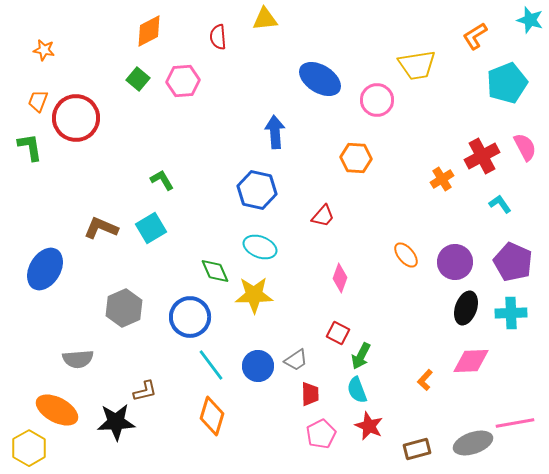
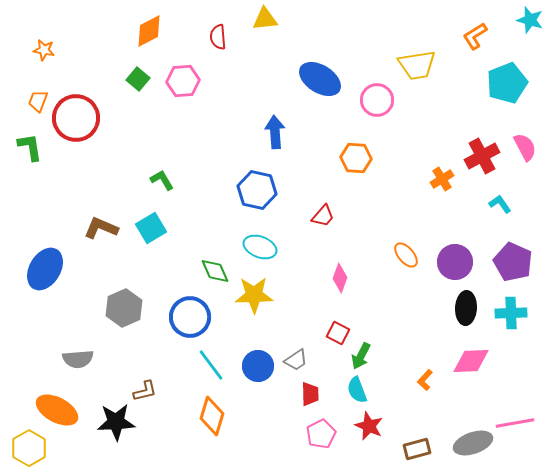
black ellipse at (466, 308): rotated 16 degrees counterclockwise
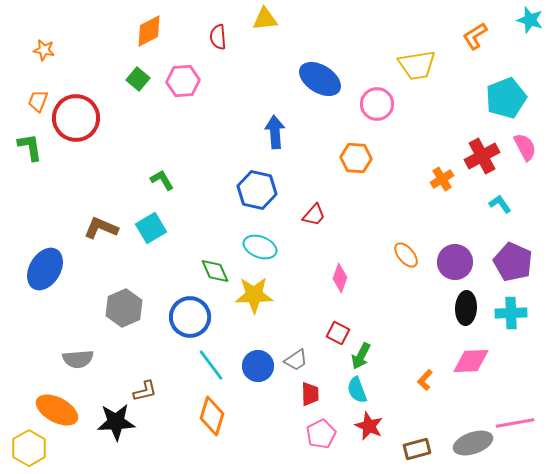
cyan pentagon at (507, 83): moved 1 px left, 15 px down
pink circle at (377, 100): moved 4 px down
red trapezoid at (323, 216): moved 9 px left, 1 px up
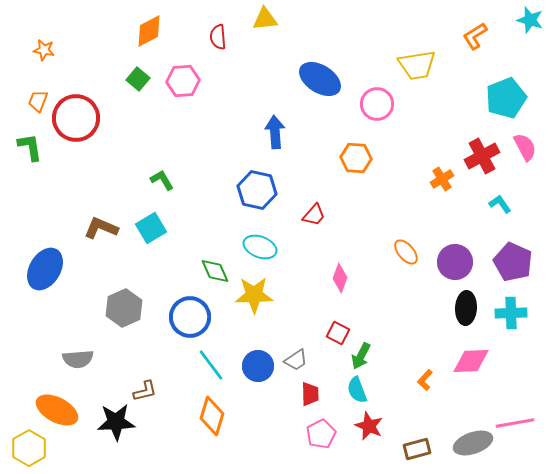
orange ellipse at (406, 255): moved 3 px up
